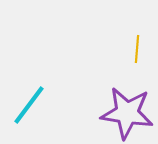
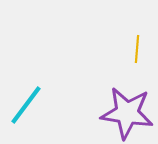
cyan line: moved 3 px left
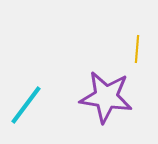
purple star: moved 21 px left, 16 px up
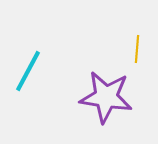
cyan line: moved 2 px right, 34 px up; rotated 9 degrees counterclockwise
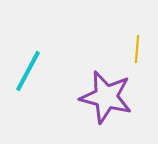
purple star: rotated 6 degrees clockwise
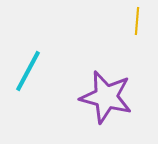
yellow line: moved 28 px up
